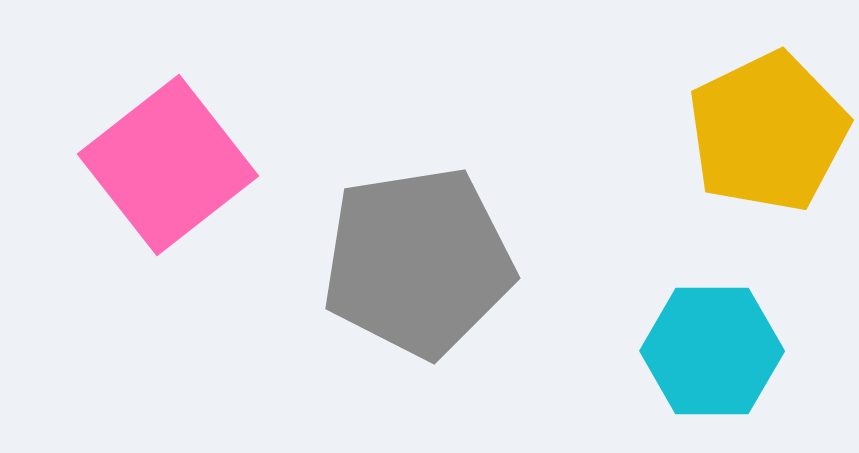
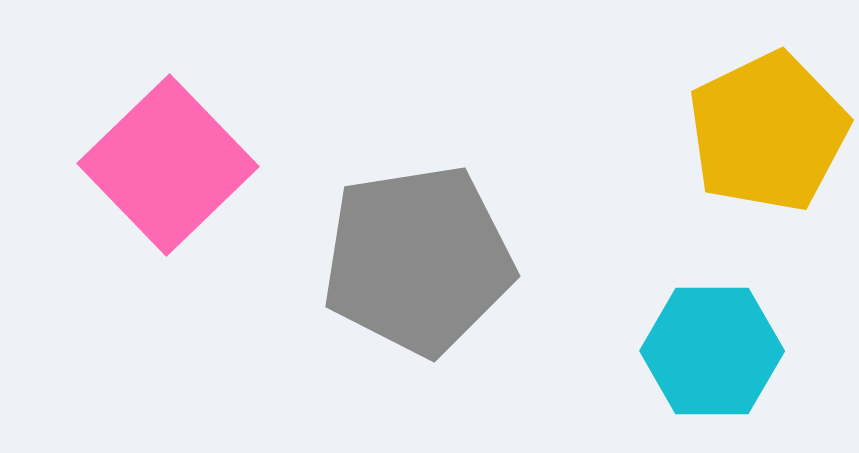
pink square: rotated 6 degrees counterclockwise
gray pentagon: moved 2 px up
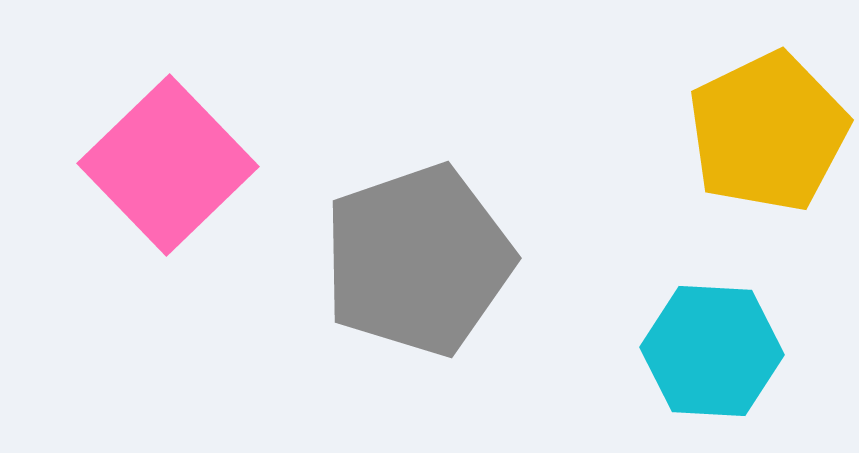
gray pentagon: rotated 10 degrees counterclockwise
cyan hexagon: rotated 3 degrees clockwise
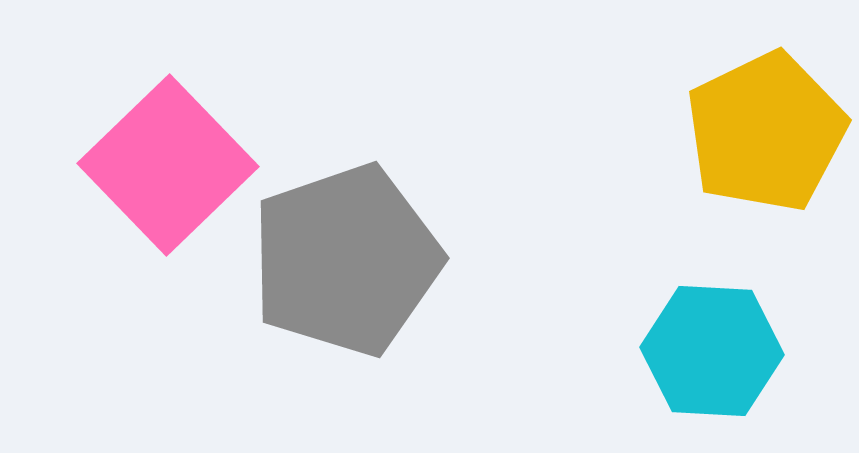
yellow pentagon: moved 2 px left
gray pentagon: moved 72 px left
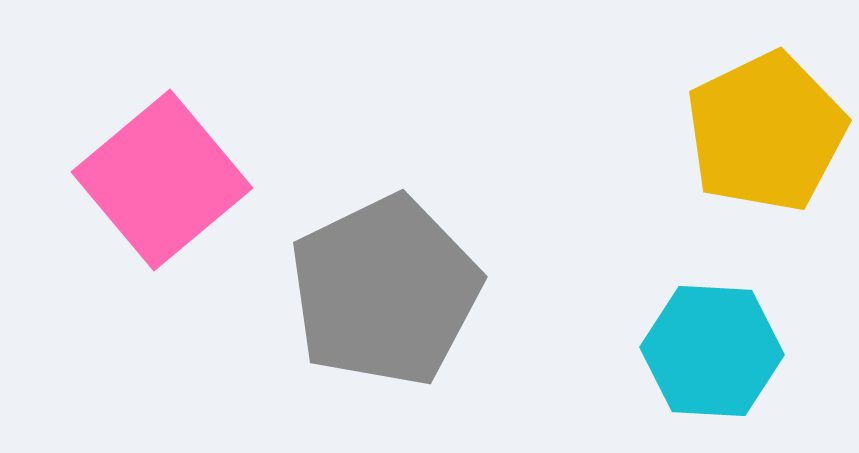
pink square: moved 6 px left, 15 px down; rotated 4 degrees clockwise
gray pentagon: moved 39 px right, 31 px down; rotated 7 degrees counterclockwise
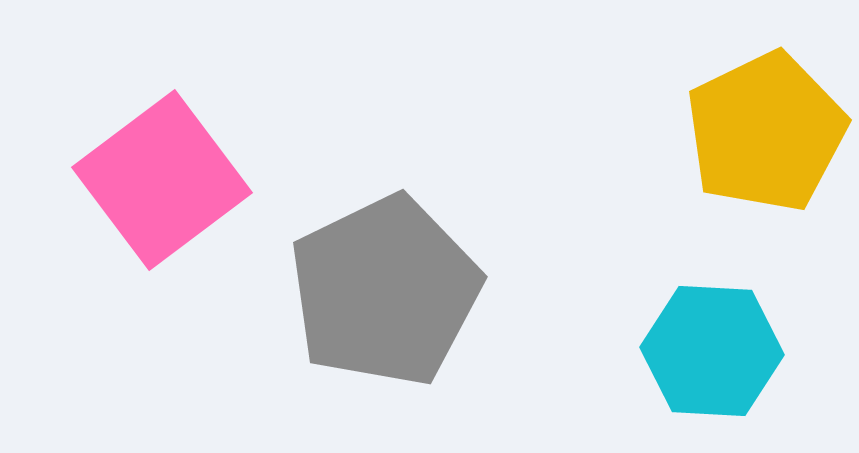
pink square: rotated 3 degrees clockwise
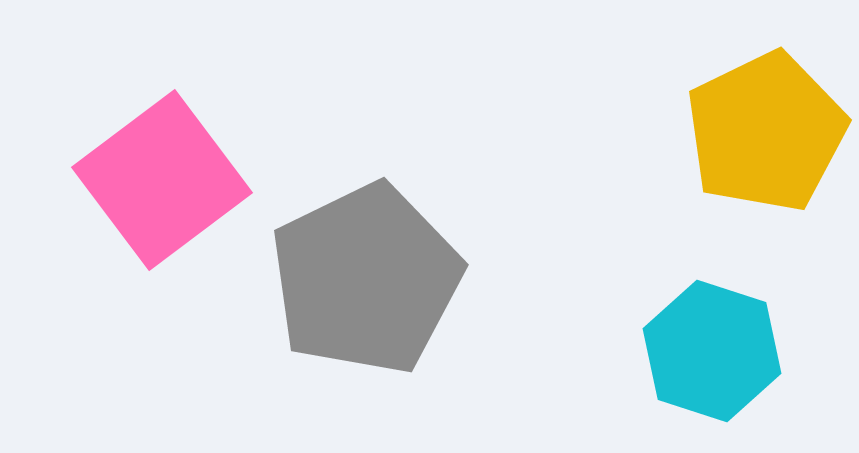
gray pentagon: moved 19 px left, 12 px up
cyan hexagon: rotated 15 degrees clockwise
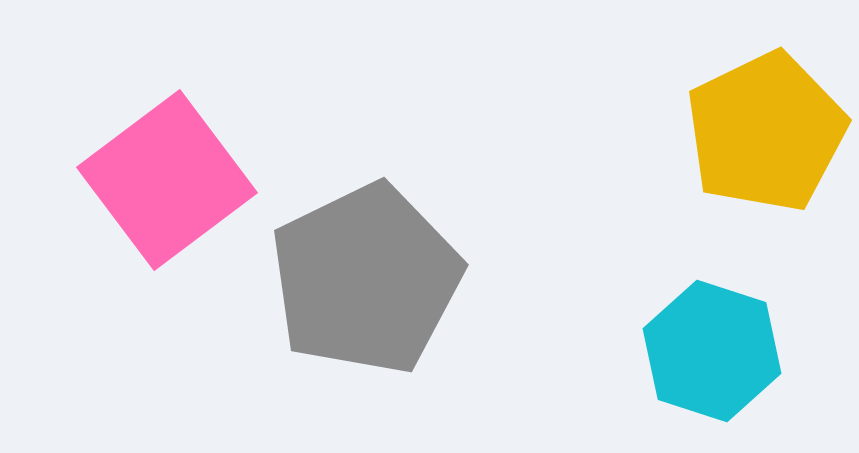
pink square: moved 5 px right
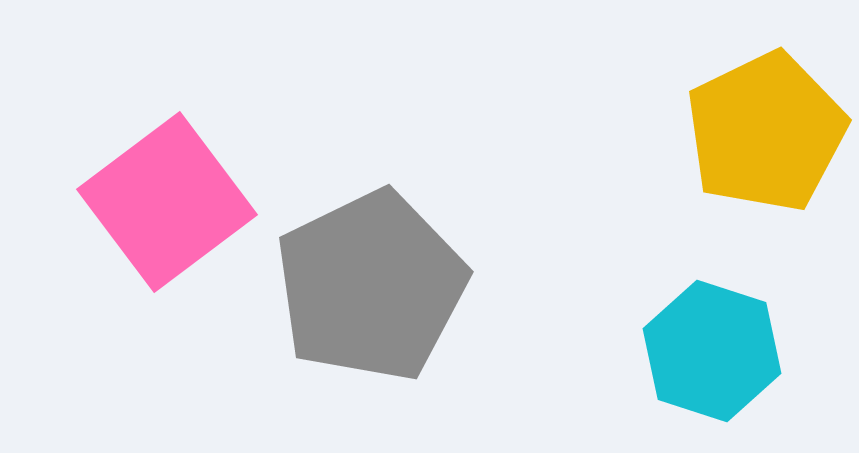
pink square: moved 22 px down
gray pentagon: moved 5 px right, 7 px down
